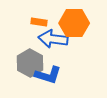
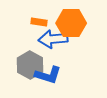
orange hexagon: moved 3 px left
blue arrow: rotated 12 degrees counterclockwise
gray hexagon: moved 2 px down
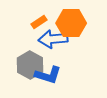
orange rectangle: rotated 42 degrees counterclockwise
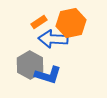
orange hexagon: rotated 12 degrees counterclockwise
blue arrow: rotated 8 degrees clockwise
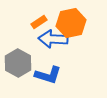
gray hexagon: moved 12 px left, 2 px up
